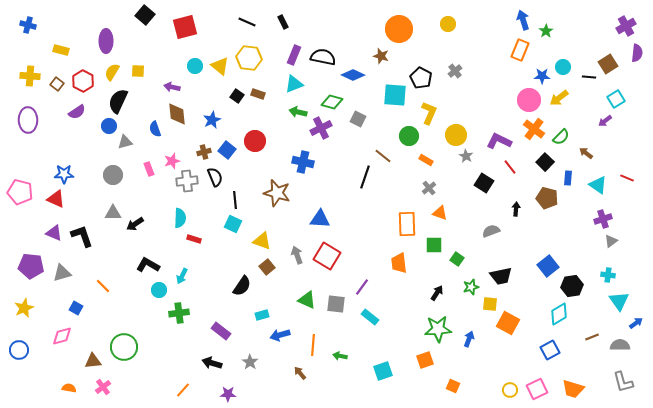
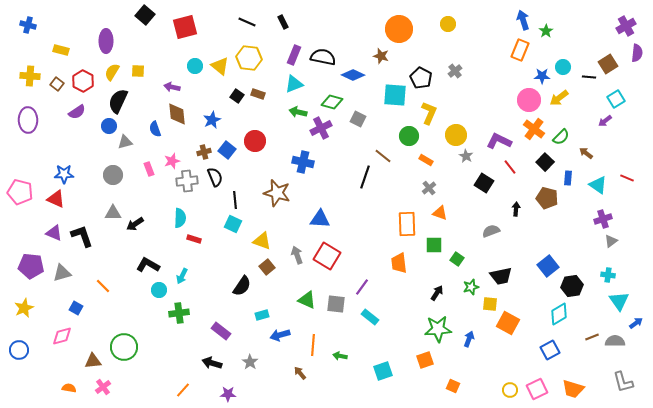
gray semicircle at (620, 345): moved 5 px left, 4 px up
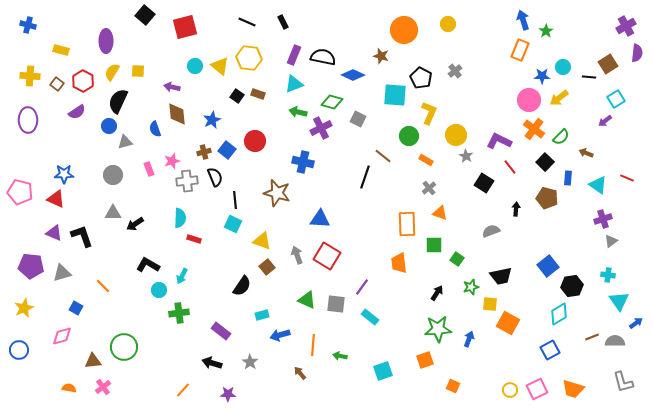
orange circle at (399, 29): moved 5 px right, 1 px down
brown arrow at (586, 153): rotated 16 degrees counterclockwise
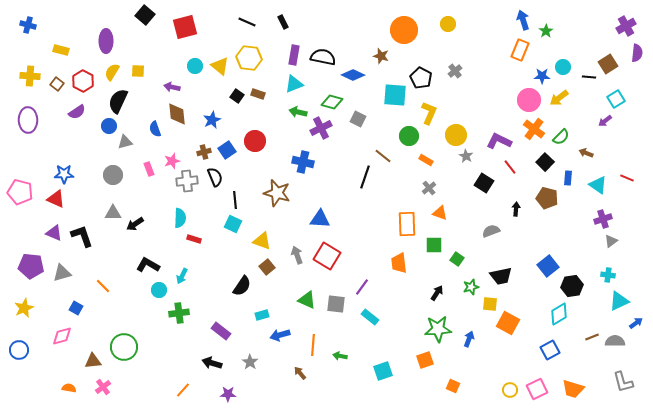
purple rectangle at (294, 55): rotated 12 degrees counterclockwise
blue square at (227, 150): rotated 18 degrees clockwise
cyan triangle at (619, 301): rotated 40 degrees clockwise
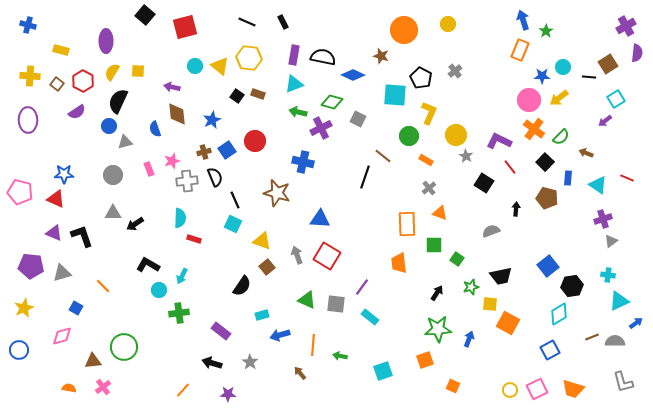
black line at (235, 200): rotated 18 degrees counterclockwise
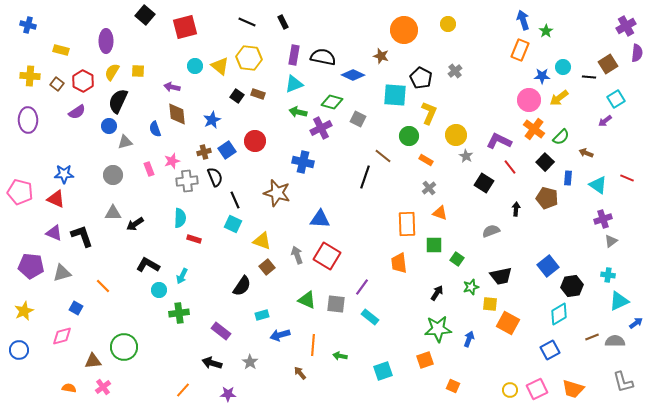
yellow star at (24, 308): moved 3 px down
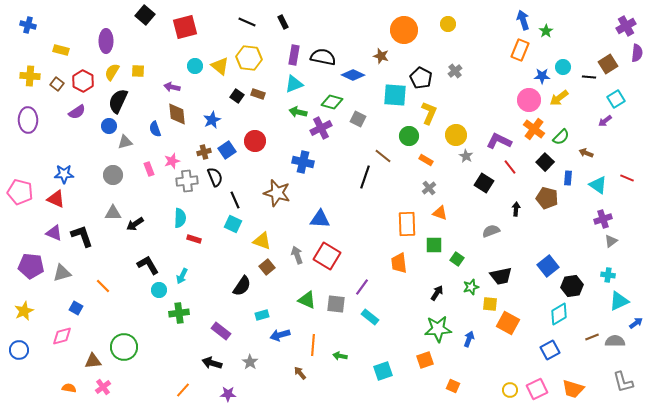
black L-shape at (148, 265): rotated 30 degrees clockwise
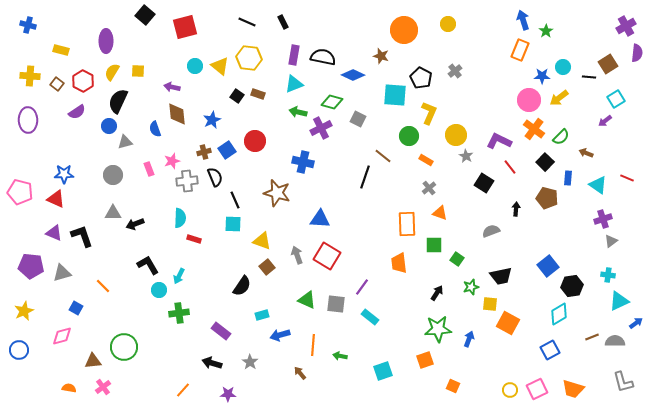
black arrow at (135, 224): rotated 12 degrees clockwise
cyan square at (233, 224): rotated 24 degrees counterclockwise
cyan arrow at (182, 276): moved 3 px left
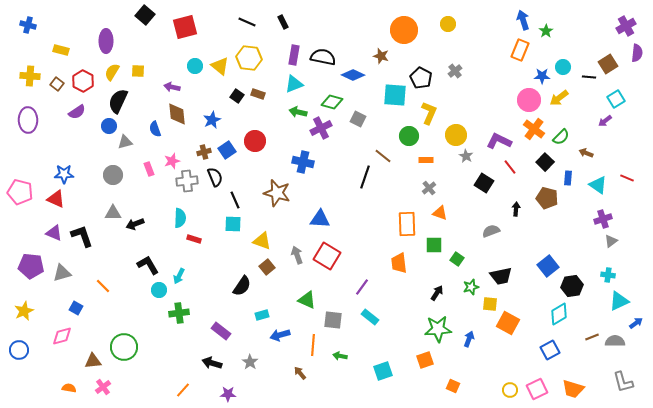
orange rectangle at (426, 160): rotated 32 degrees counterclockwise
gray square at (336, 304): moved 3 px left, 16 px down
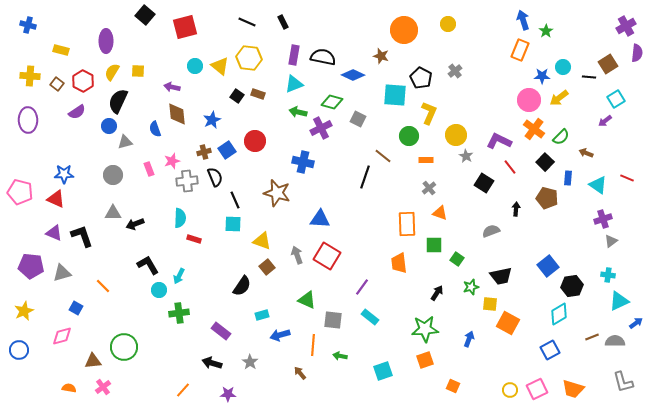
green star at (438, 329): moved 13 px left
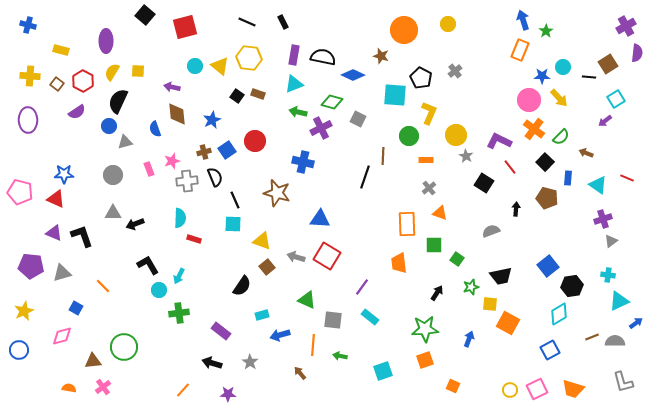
yellow arrow at (559, 98): rotated 96 degrees counterclockwise
brown line at (383, 156): rotated 54 degrees clockwise
gray arrow at (297, 255): moved 1 px left, 2 px down; rotated 54 degrees counterclockwise
